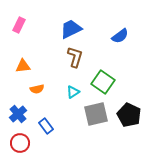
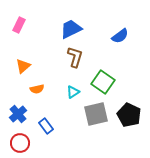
orange triangle: rotated 35 degrees counterclockwise
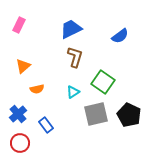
blue rectangle: moved 1 px up
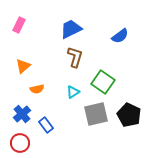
blue cross: moved 4 px right
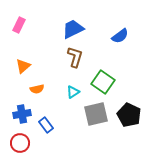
blue trapezoid: moved 2 px right
blue cross: rotated 30 degrees clockwise
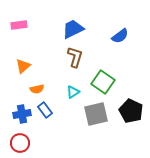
pink rectangle: rotated 56 degrees clockwise
black pentagon: moved 2 px right, 4 px up
blue rectangle: moved 1 px left, 15 px up
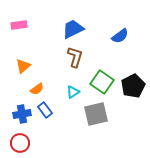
green square: moved 1 px left
orange semicircle: rotated 24 degrees counterclockwise
black pentagon: moved 2 px right, 25 px up; rotated 20 degrees clockwise
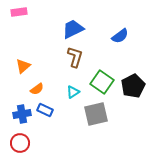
pink rectangle: moved 13 px up
blue rectangle: rotated 28 degrees counterclockwise
